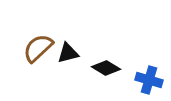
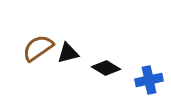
brown semicircle: rotated 8 degrees clockwise
blue cross: rotated 28 degrees counterclockwise
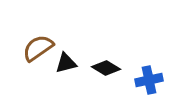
black triangle: moved 2 px left, 10 px down
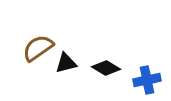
blue cross: moved 2 px left
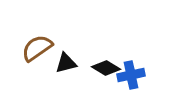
brown semicircle: moved 1 px left
blue cross: moved 16 px left, 5 px up
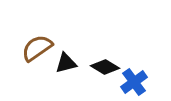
black diamond: moved 1 px left, 1 px up
blue cross: moved 3 px right, 7 px down; rotated 24 degrees counterclockwise
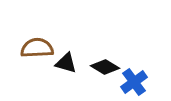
brown semicircle: rotated 32 degrees clockwise
black triangle: rotated 30 degrees clockwise
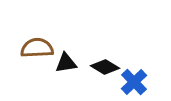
black triangle: rotated 25 degrees counterclockwise
blue cross: rotated 8 degrees counterclockwise
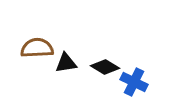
blue cross: rotated 20 degrees counterclockwise
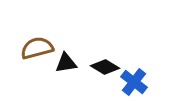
brown semicircle: rotated 12 degrees counterclockwise
blue cross: rotated 12 degrees clockwise
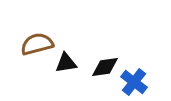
brown semicircle: moved 4 px up
black diamond: rotated 40 degrees counterclockwise
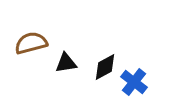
brown semicircle: moved 6 px left, 1 px up
black diamond: rotated 20 degrees counterclockwise
